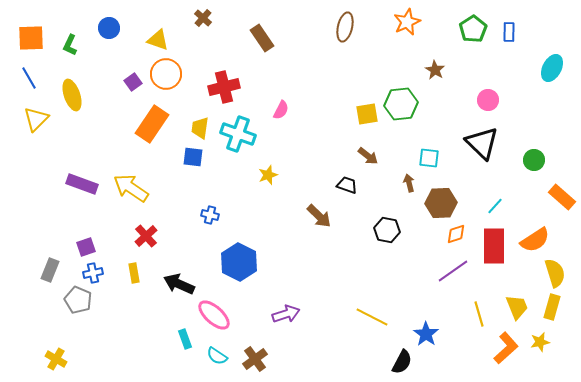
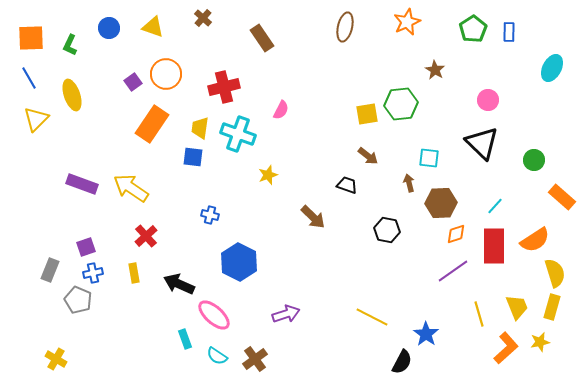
yellow triangle at (158, 40): moved 5 px left, 13 px up
brown arrow at (319, 216): moved 6 px left, 1 px down
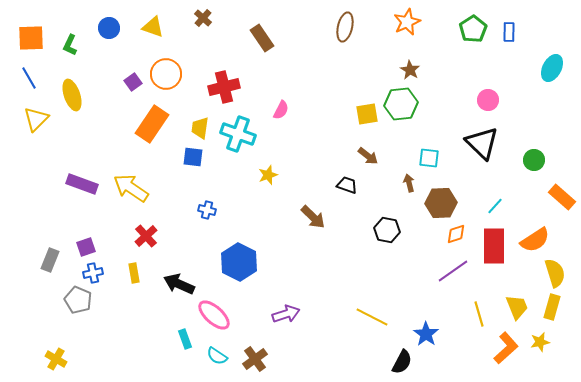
brown star at (435, 70): moved 25 px left
blue cross at (210, 215): moved 3 px left, 5 px up
gray rectangle at (50, 270): moved 10 px up
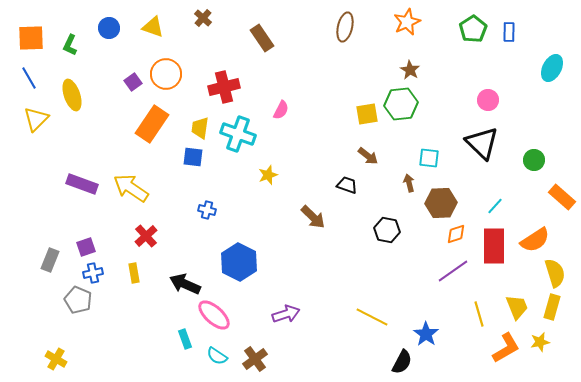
black arrow at (179, 284): moved 6 px right
orange L-shape at (506, 348): rotated 12 degrees clockwise
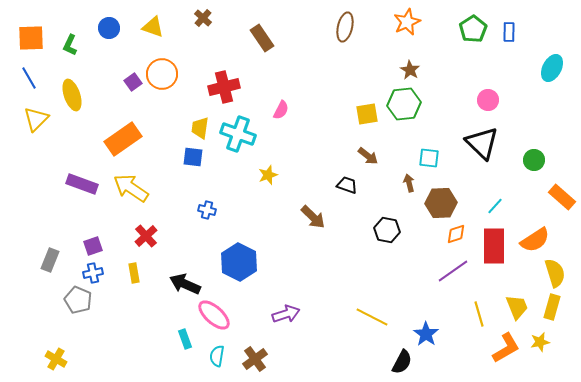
orange circle at (166, 74): moved 4 px left
green hexagon at (401, 104): moved 3 px right
orange rectangle at (152, 124): moved 29 px left, 15 px down; rotated 21 degrees clockwise
purple square at (86, 247): moved 7 px right, 1 px up
cyan semicircle at (217, 356): rotated 65 degrees clockwise
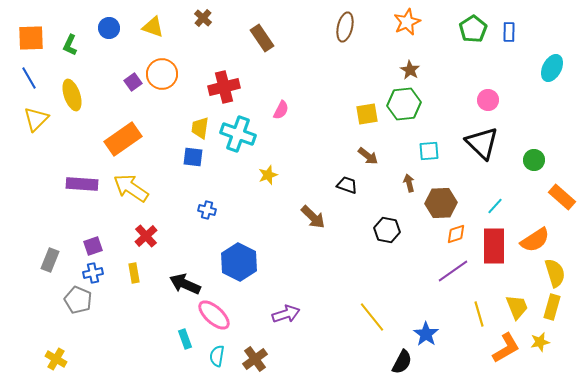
cyan square at (429, 158): moved 7 px up; rotated 10 degrees counterclockwise
purple rectangle at (82, 184): rotated 16 degrees counterclockwise
yellow line at (372, 317): rotated 24 degrees clockwise
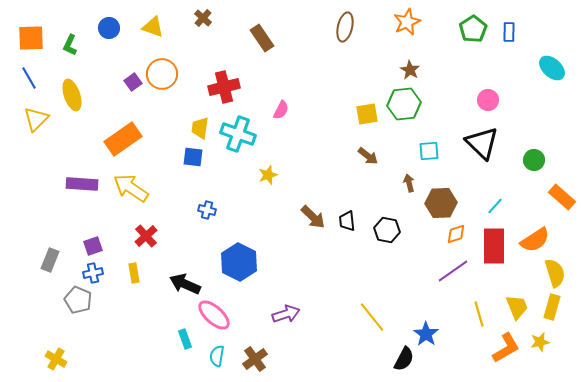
cyan ellipse at (552, 68): rotated 76 degrees counterclockwise
black trapezoid at (347, 185): moved 36 px down; rotated 115 degrees counterclockwise
black semicircle at (402, 362): moved 2 px right, 3 px up
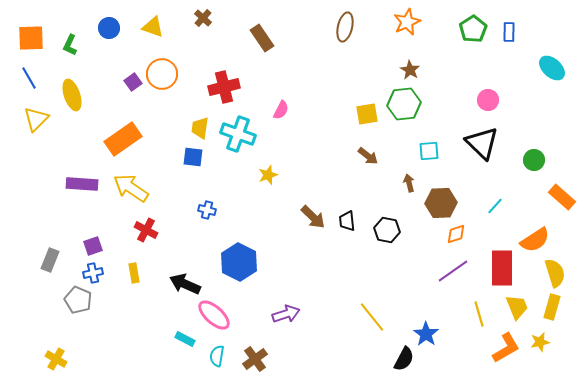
red cross at (146, 236): moved 6 px up; rotated 20 degrees counterclockwise
red rectangle at (494, 246): moved 8 px right, 22 px down
cyan rectangle at (185, 339): rotated 42 degrees counterclockwise
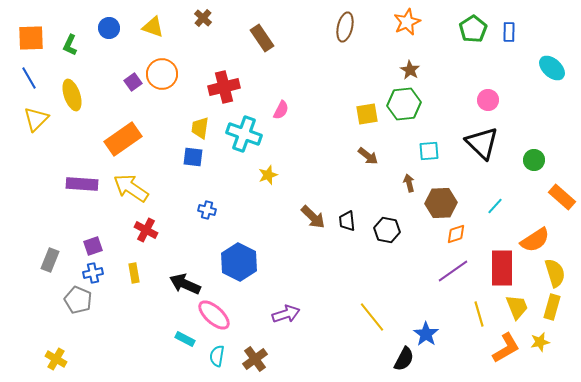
cyan cross at (238, 134): moved 6 px right
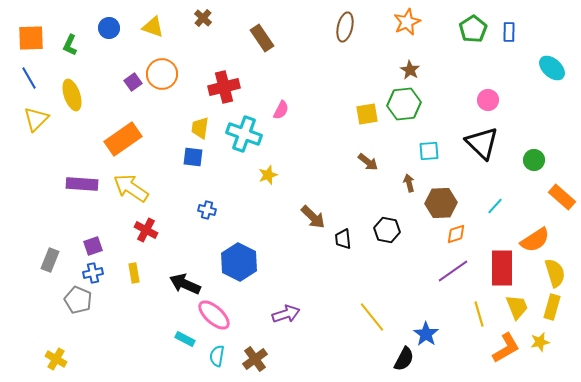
brown arrow at (368, 156): moved 6 px down
black trapezoid at (347, 221): moved 4 px left, 18 px down
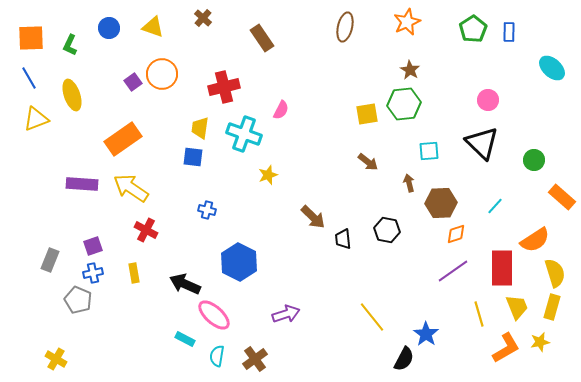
yellow triangle at (36, 119): rotated 24 degrees clockwise
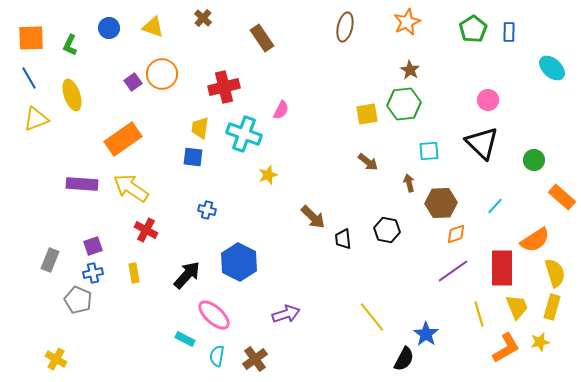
black arrow at (185, 284): moved 2 px right, 9 px up; rotated 108 degrees clockwise
